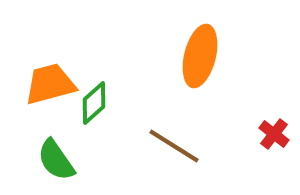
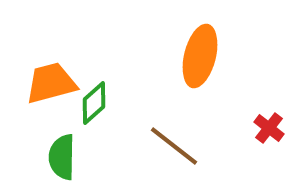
orange trapezoid: moved 1 px right, 1 px up
red cross: moved 5 px left, 6 px up
brown line: rotated 6 degrees clockwise
green semicircle: moved 6 px right, 3 px up; rotated 36 degrees clockwise
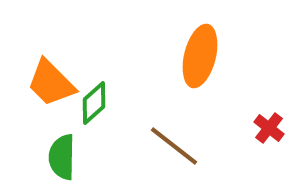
orange trapezoid: rotated 120 degrees counterclockwise
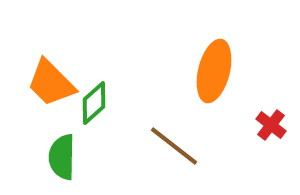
orange ellipse: moved 14 px right, 15 px down
red cross: moved 2 px right, 3 px up
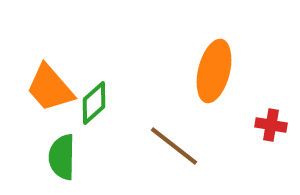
orange trapezoid: moved 1 px left, 5 px down; rotated 4 degrees clockwise
red cross: rotated 28 degrees counterclockwise
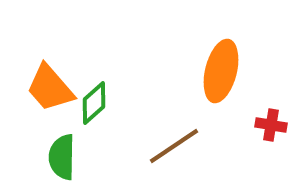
orange ellipse: moved 7 px right
brown line: rotated 72 degrees counterclockwise
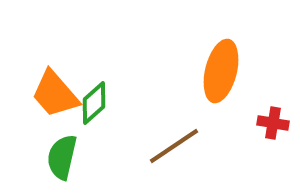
orange trapezoid: moved 5 px right, 6 px down
red cross: moved 2 px right, 2 px up
green semicircle: rotated 12 degrees clockwise
